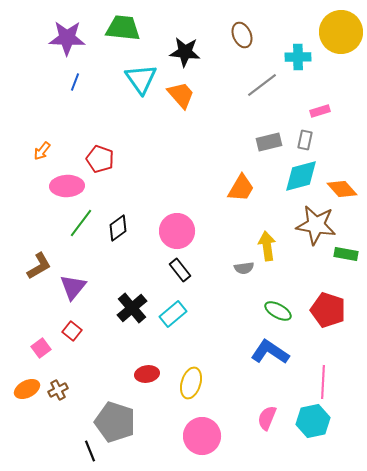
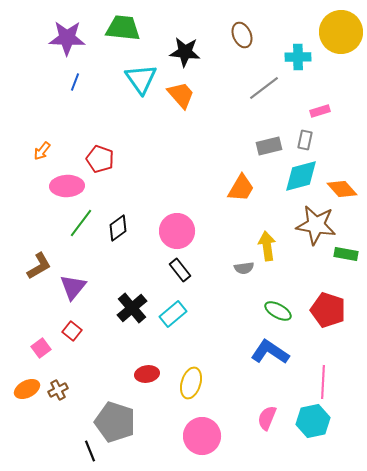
gray line at (262, 85): moved 2 px right, 3 px down
gray rectangle at (269, 142): moved 4 px down
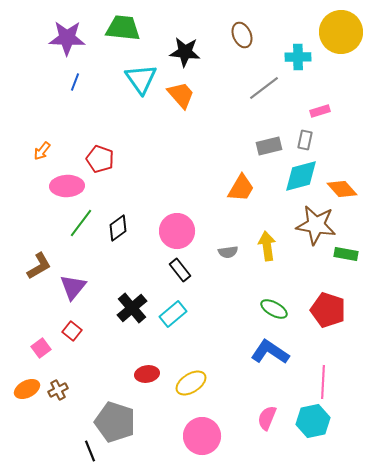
gray semicircle at (244, 268): moved 16 px left, 16 px up
green ellipse at (278, 311): moved 4 px left, 2 px up
yellow ellipse at (191, 383): rotated 40 degrees clockwise
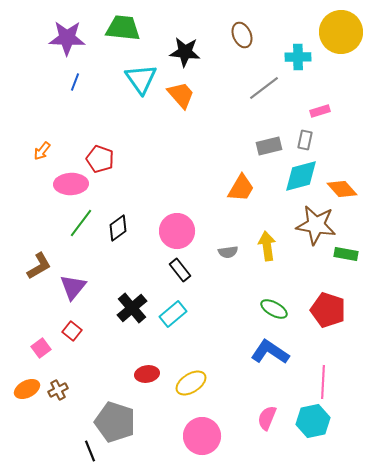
pink ellipse at (67, 186): moved 4 px right, 2 px up
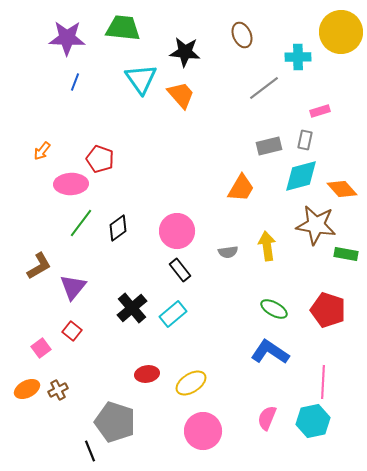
pink circle at (202, 436): moved 1 px right, 5 px up
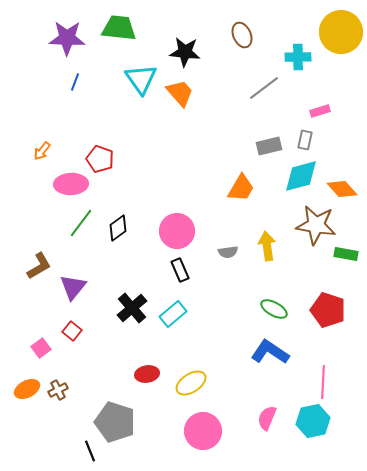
green trapezoid at (123, 28): moved 4 px left
orange trapezoid at (181, 95): moved 1 px left, 2 px up
black rectangle at (180, 270): rotated 15 degrees clockwise
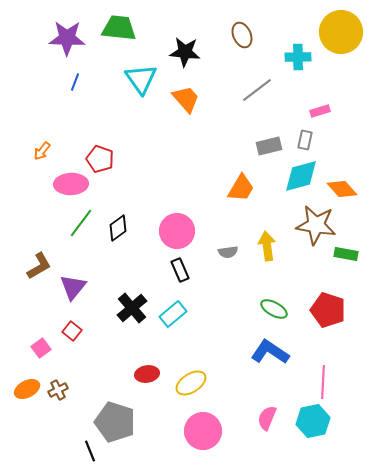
gray line at (264, 88): moved 7 px left, 2 px down
orange trapezoid at (180, 93): moved 6 px right, 6 px down
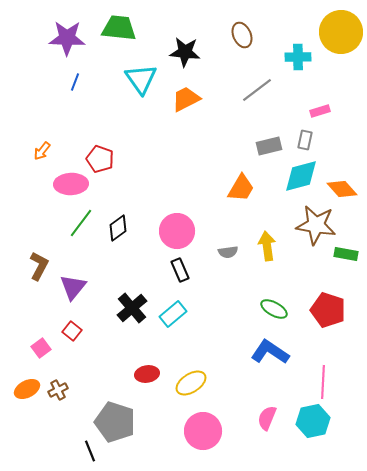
orange trapezoid at (186, 99): rotated 76 degrees counterclockwise
brown L-shape at (39, 266): rotated 32 degrees counterclockwise
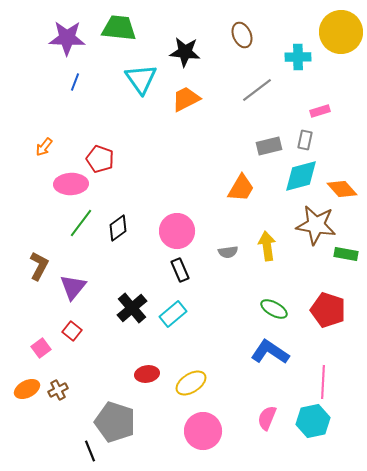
orange arrow at (42, 151): moved 2 px right, 4 px up
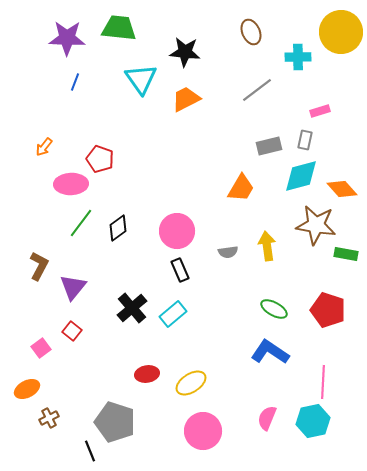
brown ellipse at (242, 35): moved 9 px right, 3 px up
brown cross at (58, 390): moved 9 px left, 28 px down
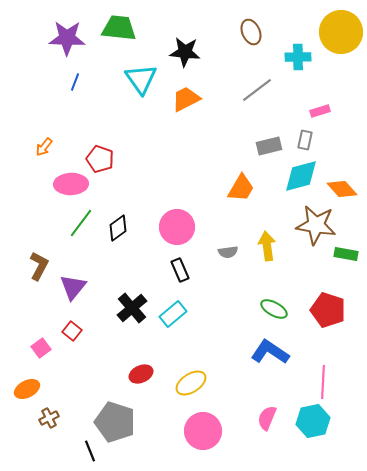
pink circle at (177, 231): moved 4 px up
red ellipse at (147, 374): moved 6 px left; rotated 15 degrees counterclockwise
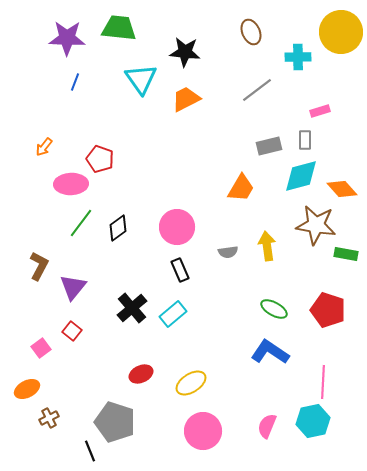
gray rectangle at (305, 140): rotated 12 degrees counterclockwise
pink semicircle at (267, 418): moved 8 px down
